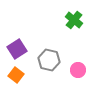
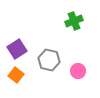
green cross: moved 1 px down; rotated 30 degrees clockwise
pink circle: moved 1 px down
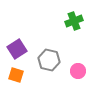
orange square: rotated 21 degrees counterclockwise
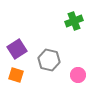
pink circle: moved 4 px down
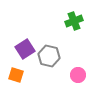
purple square: moved 8 px right
gray hexagon: moved 4 px up
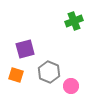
purple square: rotated 18 degrees clockwise
gray hexagon: moved 16 px down; rotated 10 degrees clockwise
pink circle: moved 7 px left, 11 px down
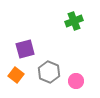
orange square: rotated 21 degrees clockwise
pink circle: moved 5 px right, 5 px up
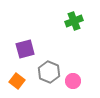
orange square: moved 1 px right, 6 px down
pink circle: moved 3 px left
